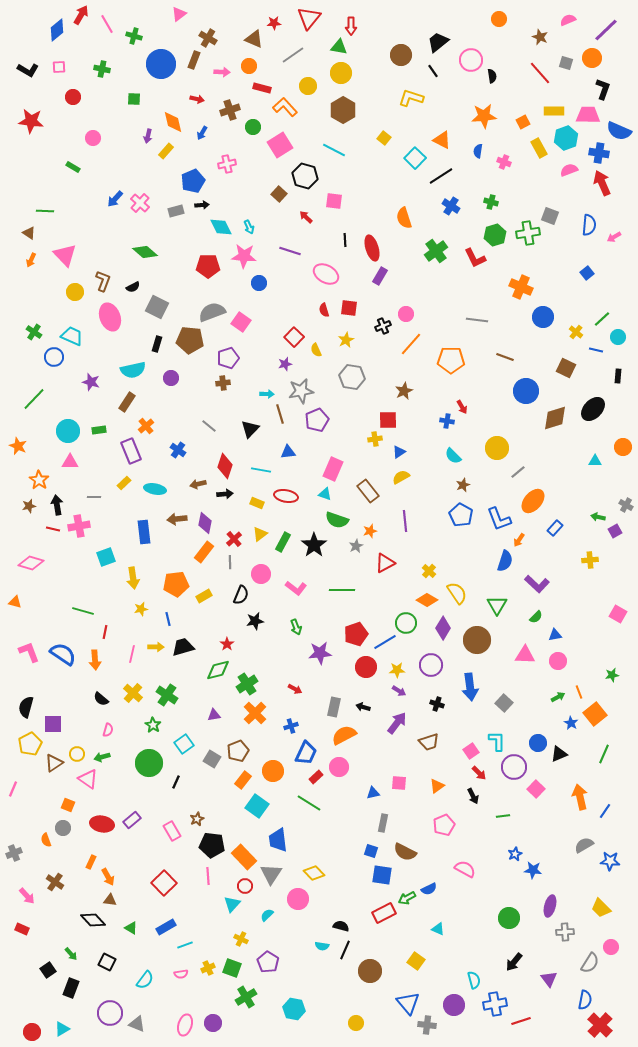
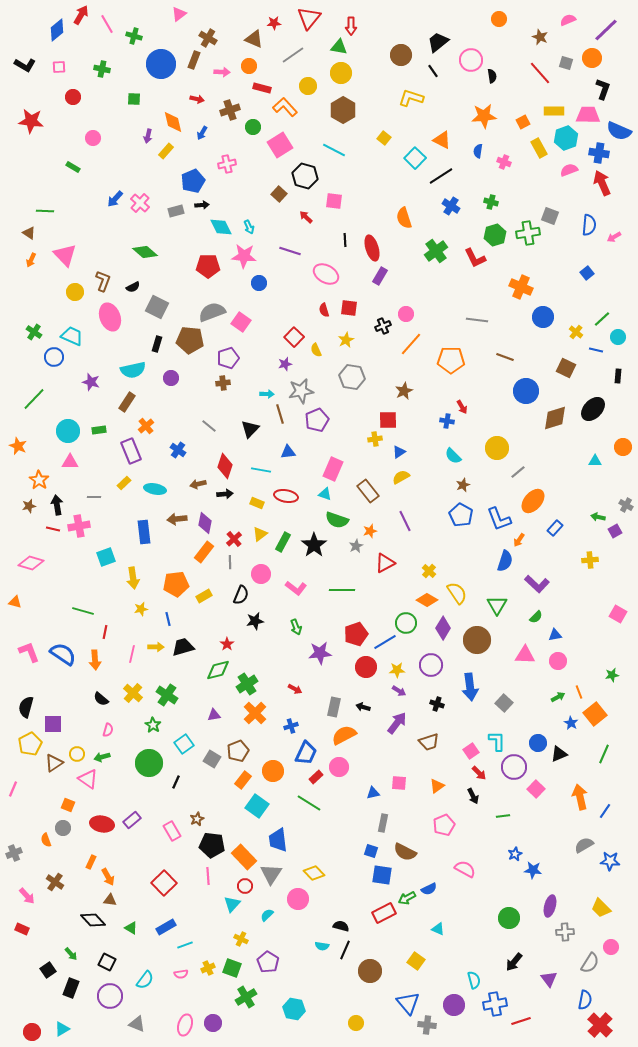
black L-shape at (28, 70): moved 3 px left, 5 px up
purple line at (405, 521): rotated 20 degrees counterclockwise
purple circle at (110, 1013): moved 17 px up
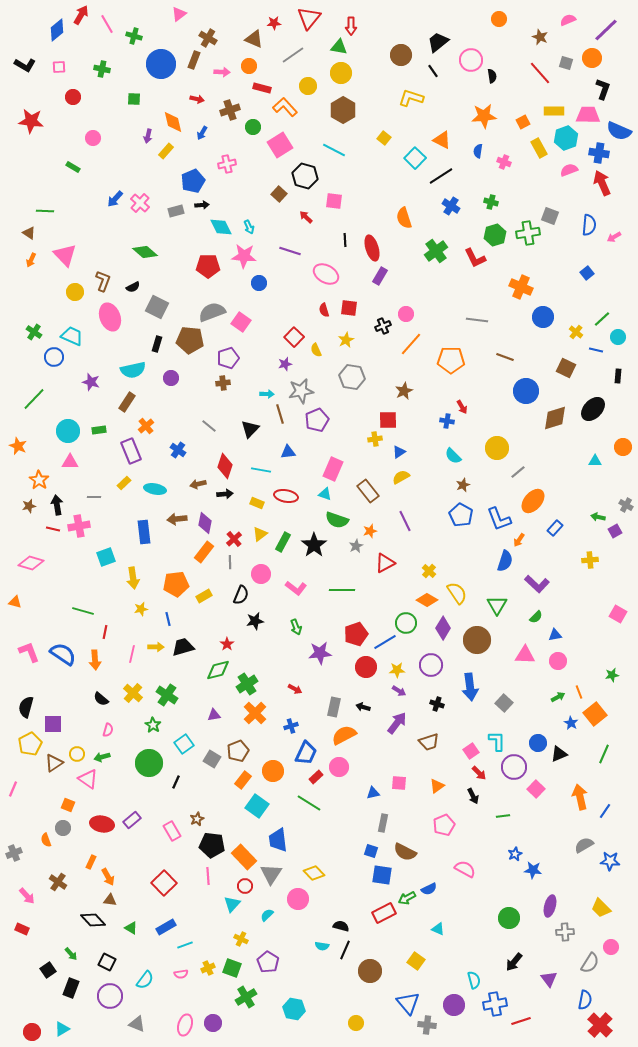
brown cross at (55, 882): moved 3 px right
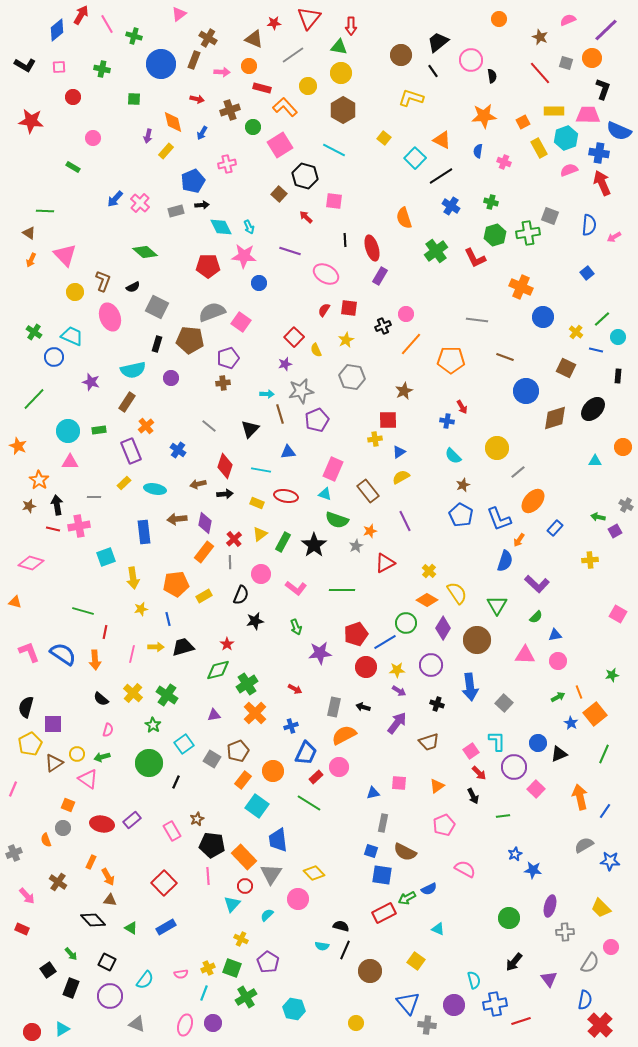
red semicircle at (324, 310): rotated 48 degrees clockwise
cyan line at (185, 945): moved 19 px right, 48 px down; rotated 49 degrees counterclockwise
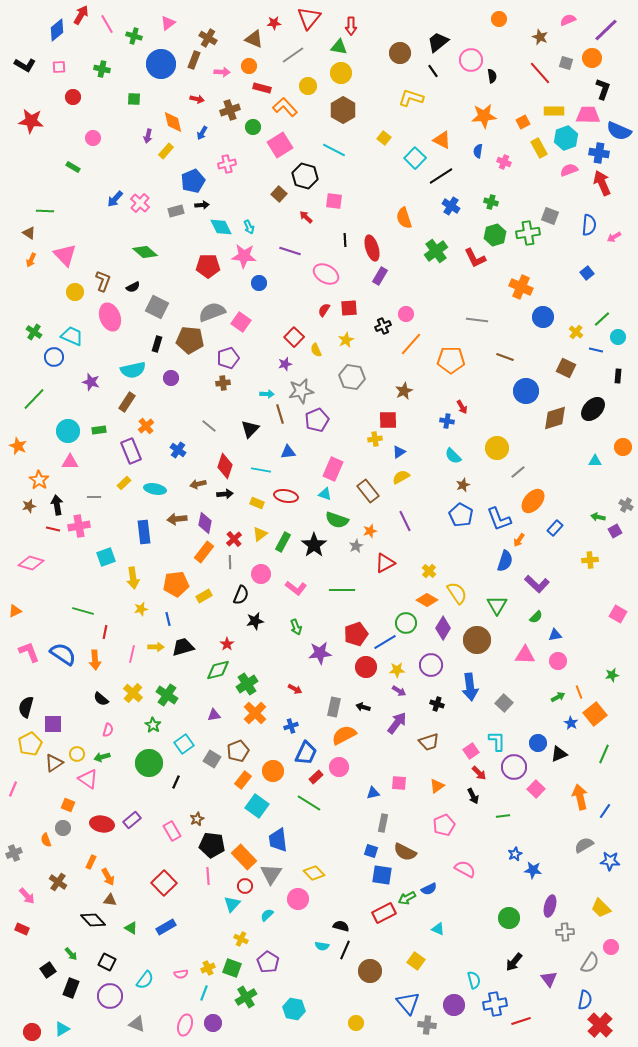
pink triangle at (179, 14): moved 11 px left, 9 px down
brown circle at (401, 55): moved 1 px left, 2 px up
red square at (349, 308): rotated 12 degrees counterclockwise
orange triangle at (15, 602): moved 9 px down; rotated 40 degrees counterclockwise
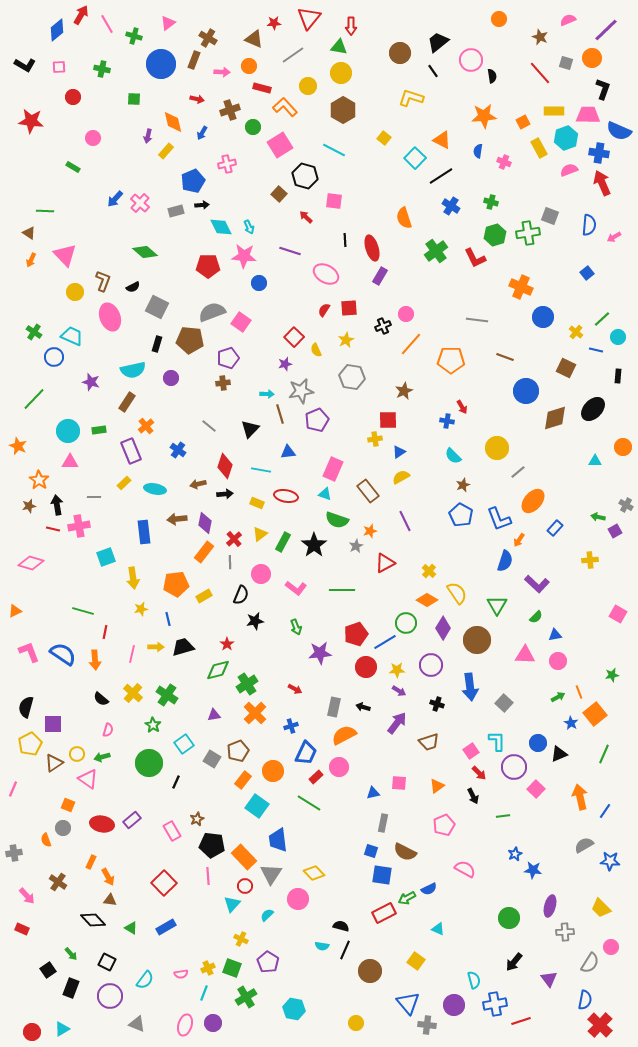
gray cross at (14, 853): rotated 14 degrees clockwise
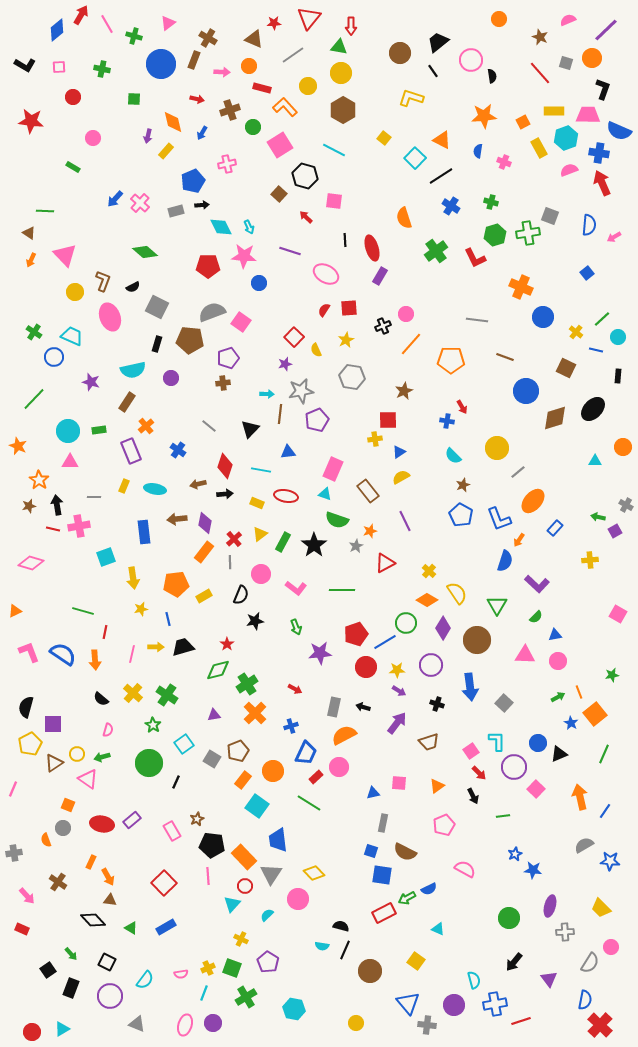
brown line at (280, 414): rotated 24 degrees clockwise
yellow rectangle at (124, 483): moved 3 px down; rotated 24 degrees counterclockwise
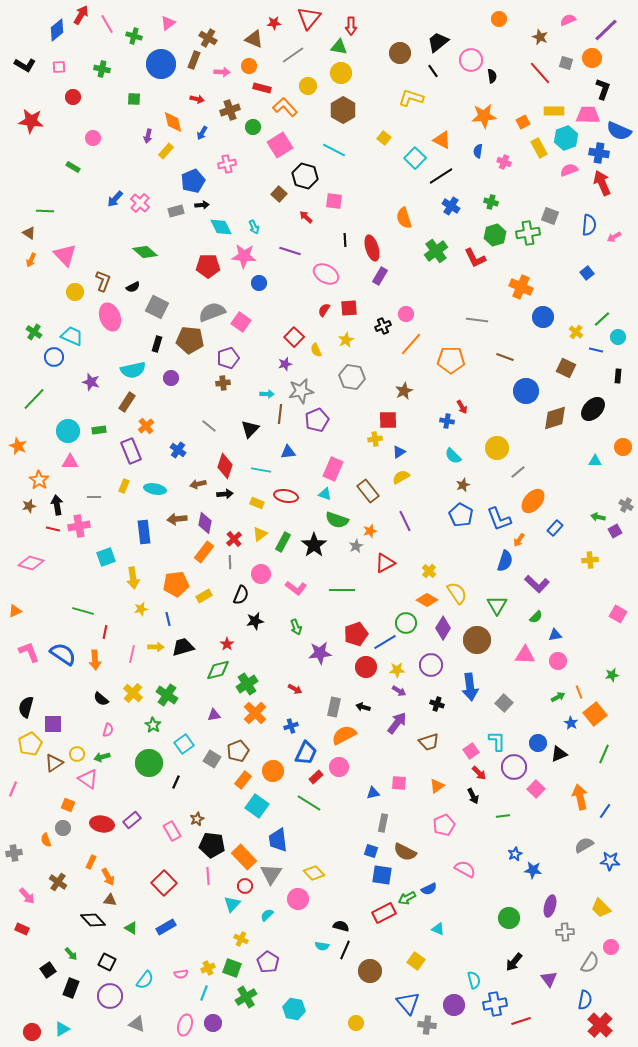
cyan arrow at (249, 227): moved 5 px right
